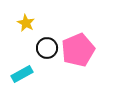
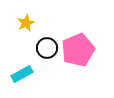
yellow star: rotated 18 degrees clockwise
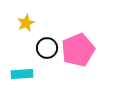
cyan rectangle: rotated 25 degrees clockwise
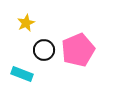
black circle: moved 3 px left, 2 px down
cyan rectangle: rotated 25 degrees clockwise
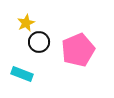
black circle: moved 5 px left, 8 px up
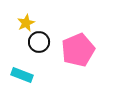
cyan rectangle: moved 1 px down
